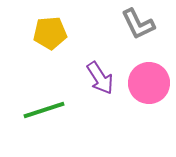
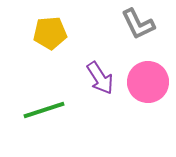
pink circle: moved 1 px left, 1 px up
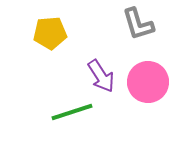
gray L-shape: rotated 9 degrees clockwise
purple arrow: moved 1 px right, 2 px up
green line: moved 28 px right, 2 px down
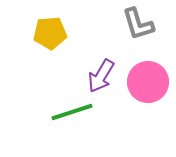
purple arrow: rotated 64 degrees clockwise
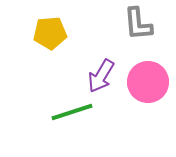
gray L-shape: rotated 12 degrees clockwise
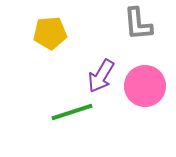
pink circle: moved 3 px left, 4 px down
